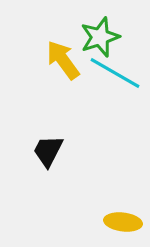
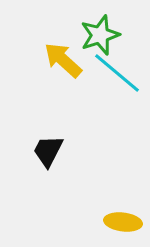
green star: moved 2 px up
yellow arrow: rotated 12 degrees counterclockwise
cyan line: moved 2 px right; rotated 10 degrees clockwise
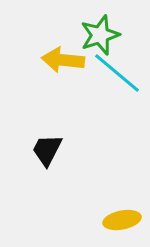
yellow arrow: rotated 36 degrees counterclockwise
black trapezoid: moved 1 px left, 1 px up
yellow ellipse: moved 1 px left, 2 px up; rotated 18 degrees counterclockwise
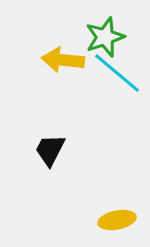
green star: moved 5 px right, 2 px down
black trapezoid: moved 3 px right
yellow ellipse: moved 5 px left
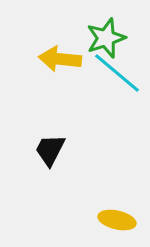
green star: moved 1 px right, 1 px down
yellow arrow: moved 3 px left, 1 px up
yellow ellipse: rotated 24 degrees clockwise
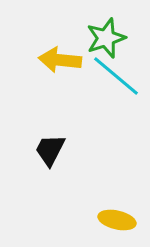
yellow arrow: moved 1 px down
cyan line: moved 1 px left, 3 px down
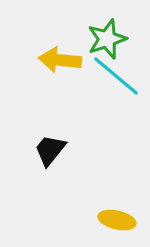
green star: moved 1 px right, 1 px down
black trapezoid: rotated 12 degrees clockwise
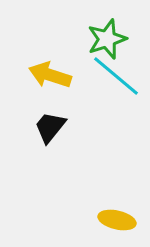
yellow arrow: moved 10 px left, 15 px down; rotated 12 degrees clockwise
black trapezoid: moved 23 px up
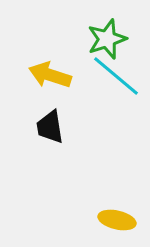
black trapezoid: rotated 48 degrees counterclockwise
